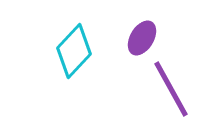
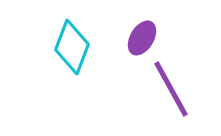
cyan diamond: moved 2 px left, 4 px up; rotated 22 degrees counterclockwise
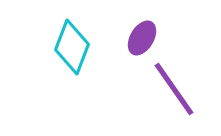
purple line: moved 3 px right; rotated 6 degrees counterclockwise
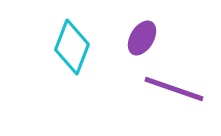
purple line: rotated 36 degrees counterclockwise
